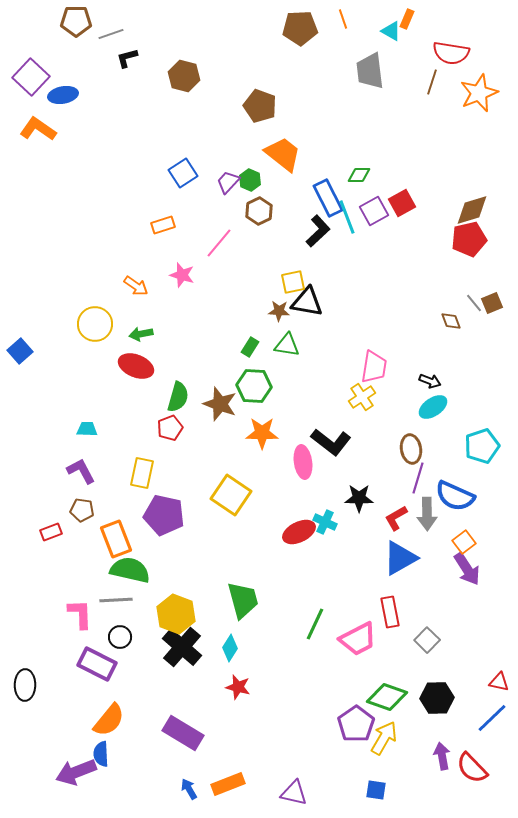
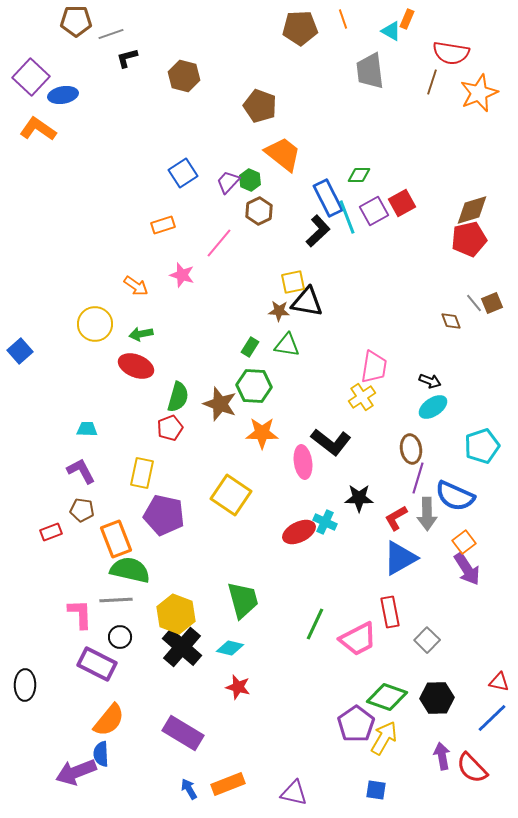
cyan diamond at (230, 648): rotated 72 degrees clockwise
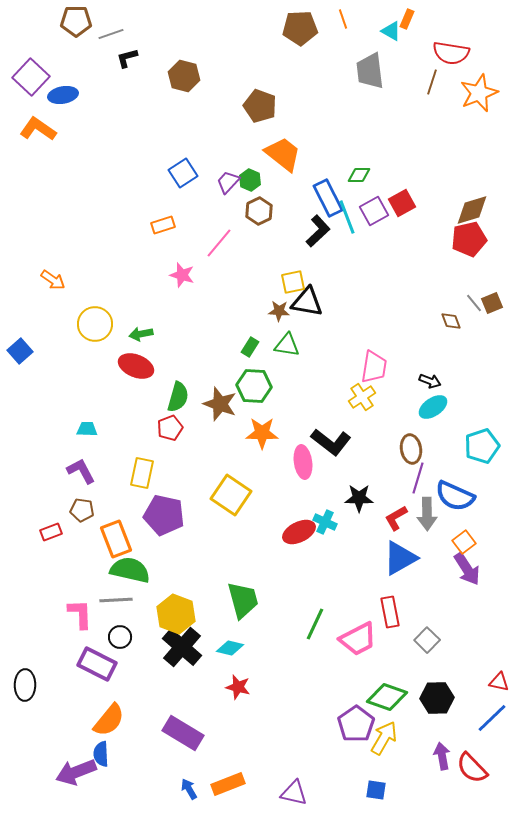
orange arrow at (136, 286): moved 83 px left, 6 px up
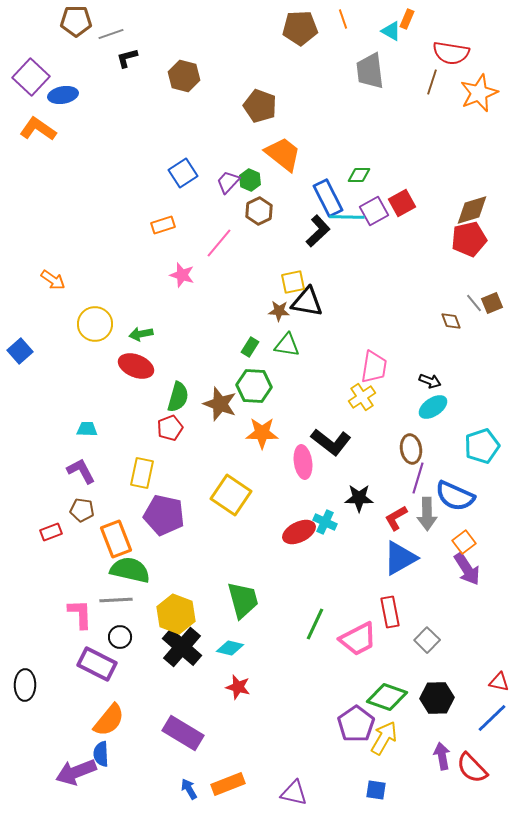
cyan line at (347, 217): rotated 68 degrees counterclockwise
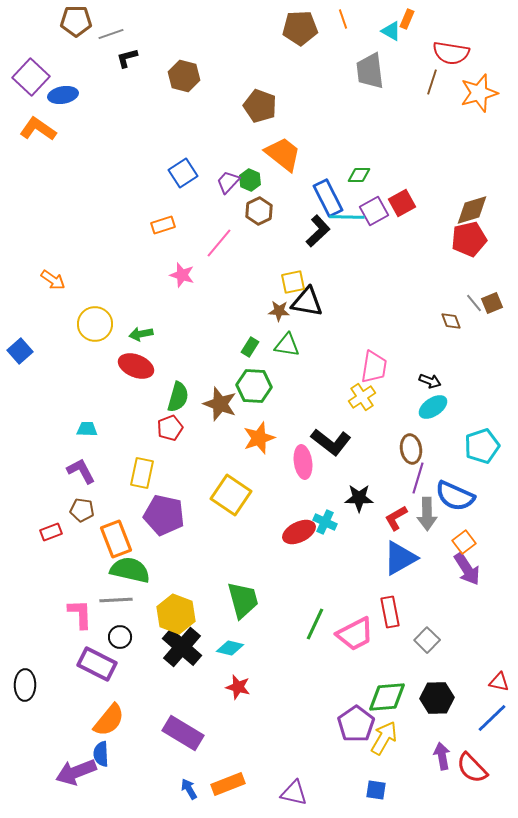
orange star at (479, 93): rotated 6 degrees clockwise
orange star at (262, 433): moved 3 px left, 5 px down; rotated 20 degrees counterclockwise
pink trapezoid at (358, 639): moved 3 px left, 5 px up
green diamond at (387, 697): rotated 24 degrees counterclockwise
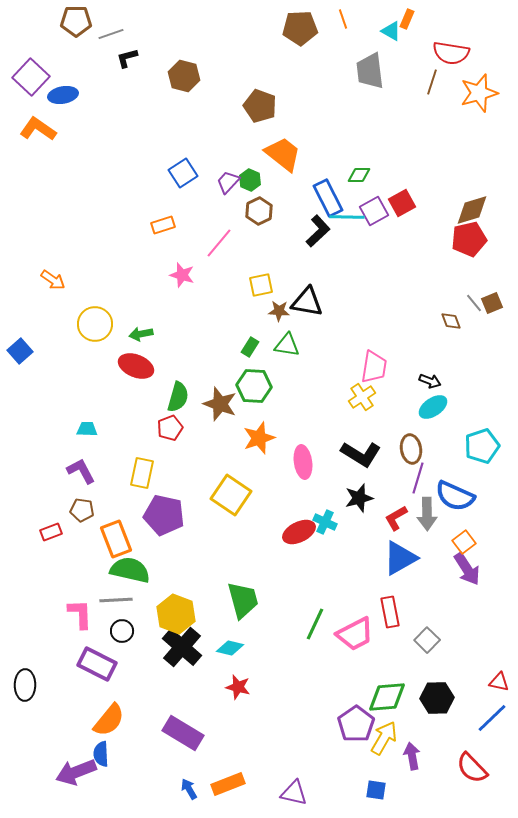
yellow square at (293, 282): moved 32 px left, 3 px down
black L-shape at (331, 442): moved 30 px right, 12 px down; rotated 6 degrees counterclockwise
black star at (359, 498): rotated 16 degrees counterclockwise
black circle at (120, 637): moved 2 px right, 6 px up
purple arrow at (442, 756): moved 30 px left
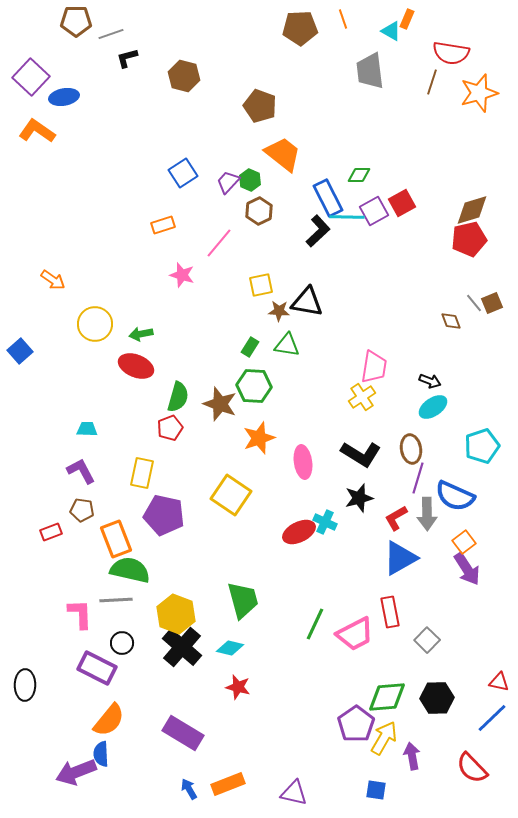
blue ellipse at (63, 95): moved 1 px right, 2 px down
orange L-shape at (38, 129): moved 1 px left, 2 px down
black circle at (122, 631): moved 12 px down
purple rectangle at (97, 664): moved 4 px down
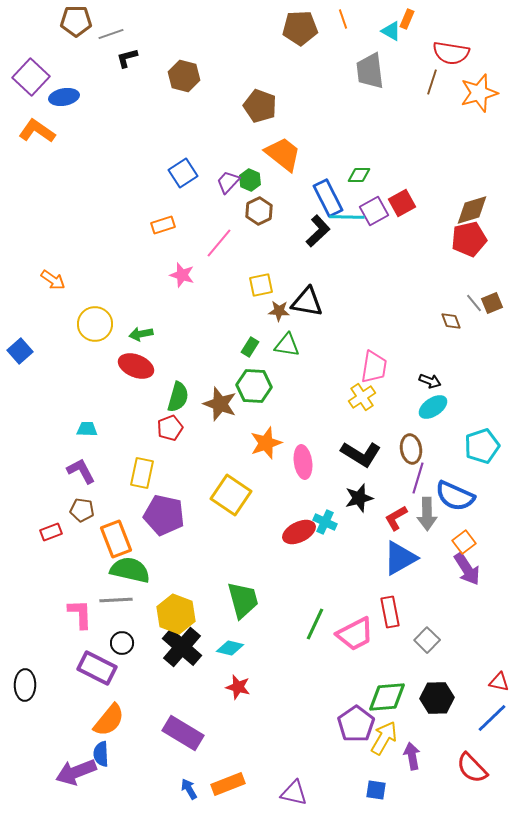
orange star at (259, 438): moved 7 px right, 5 px down
